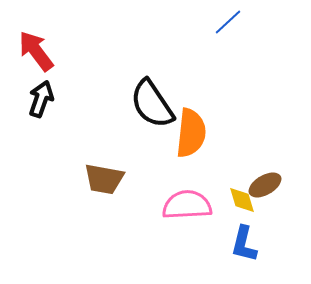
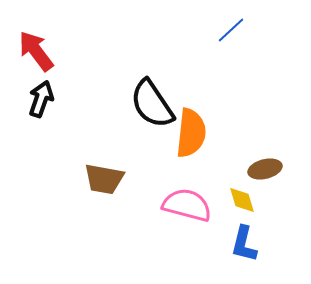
blue line: moved 3 px right, 8 px down
brown ellipse: moved 16 px up; rotated 16 degrees clockwise
pink semicircle: rotated 18 degrees clockwise
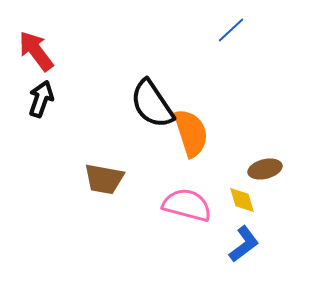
orange semicircle: rotated 24 degrees counterclockwise
blue L-shape: rotated 141 degrees counterclockwise
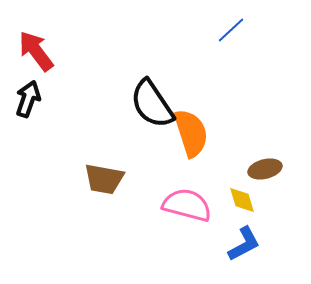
black arrow: moved 13 px left
blue L-shape: rotated 9 degrees clockwise
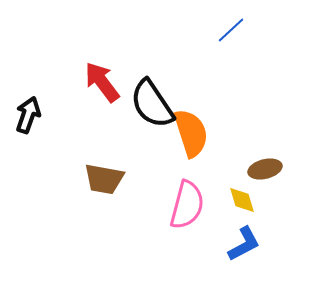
red arrow: moved 66 px right, 31 px down
black arrow: moved 16 px down
pink semicircle: rotated 90 degrees clockwise
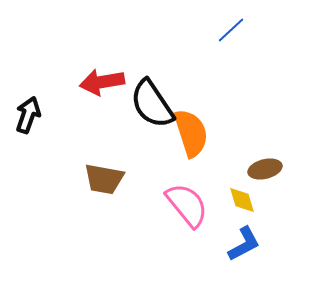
red arrow: rotated 63 degrees counterclockwise
pink semicircle: rotated 54 degrees counterclockwise
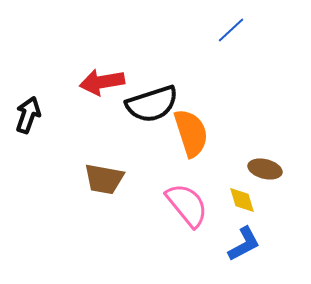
black semicircle: rotated 74 degrees counterclockwise
brown ellipse: rotated 28 degrees clockwise
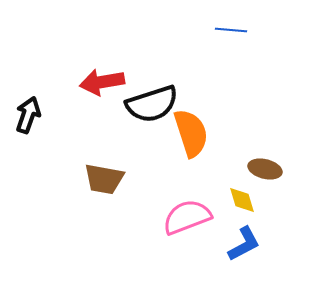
blue line: rotated 48 degrees clockwise
pink semicircle: moved 12 px down; rotated 72 degrees counterclockwise
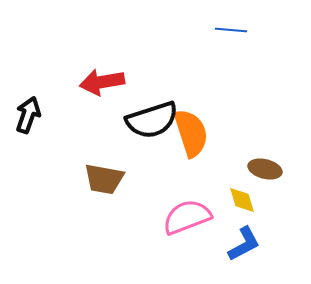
black semicircle: moved 16 px down
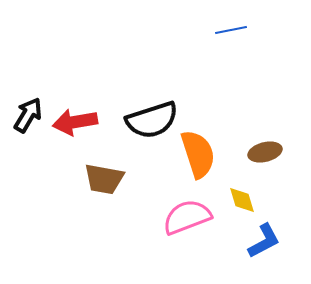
blue line: rotated 16 degrees counterclockwise
red arrow: moved 27 px left, 40 px down
black arrow: rotated 12 degrees clockwise
orange semicircle: moved 7 px right, 21 px down
brown ellipse: moved 17 px up; rotated 28 degrees counterclockwise
blue L-shape: moved 20 px right, 3 px up
